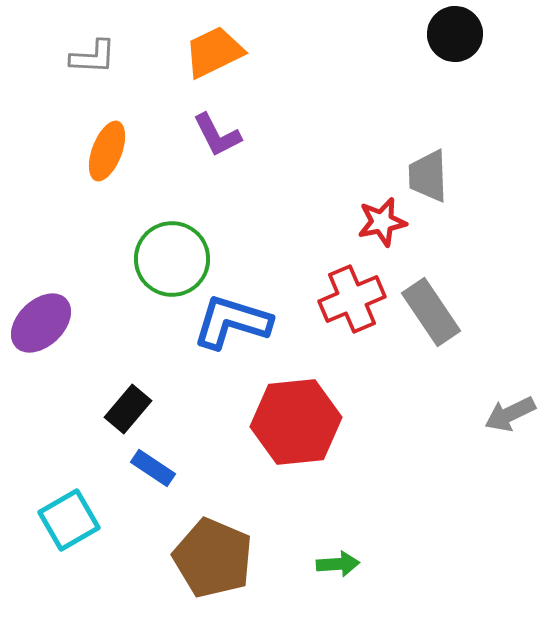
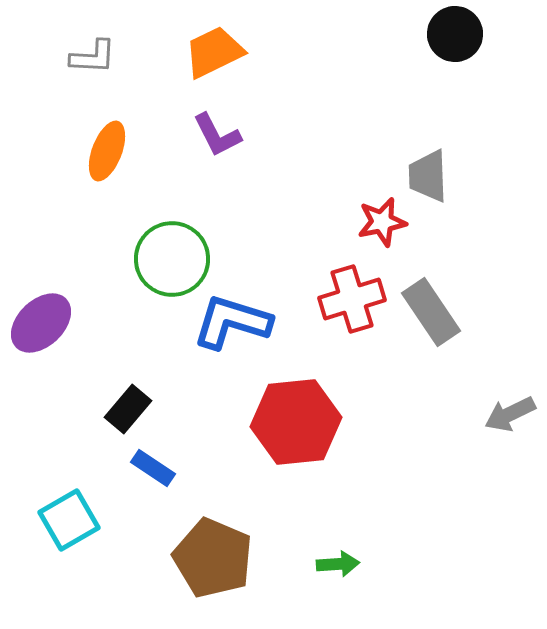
red cross: rotated 6 degrees clockwise
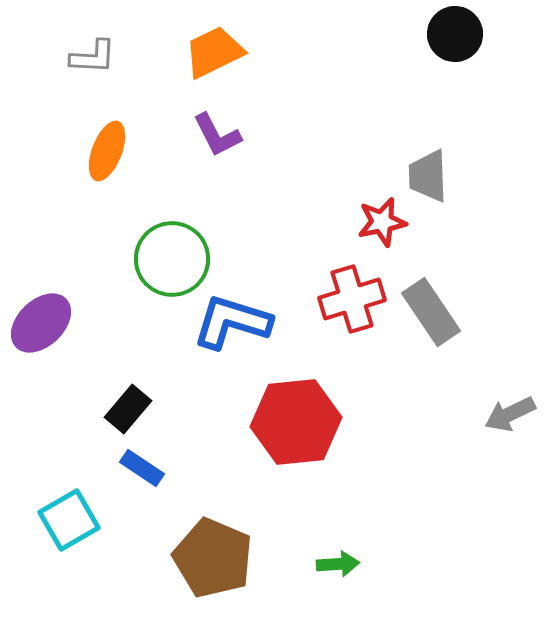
blue rectangle: moved 11 px left
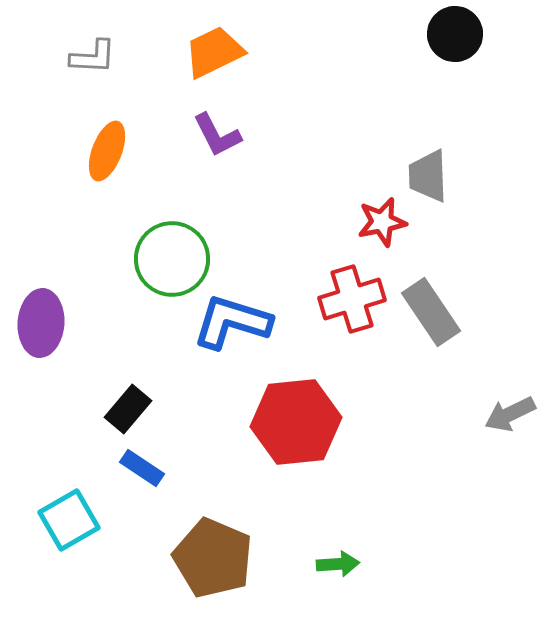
purple ellipse: rotated 42 degrees counterclockwise
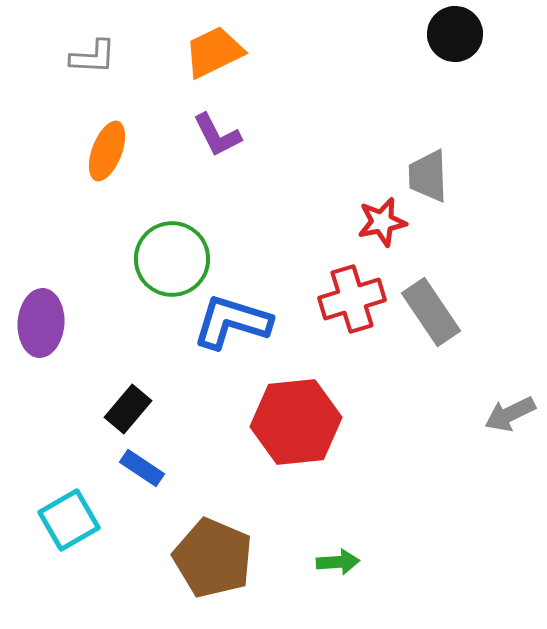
green arrow: moved 2 px up
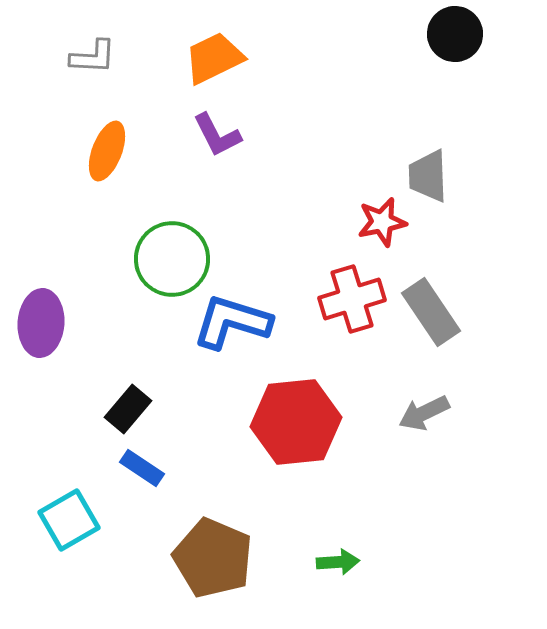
orange trapezoid: moved 6 px down
gray arrow: moved 86 px left, 1 px up
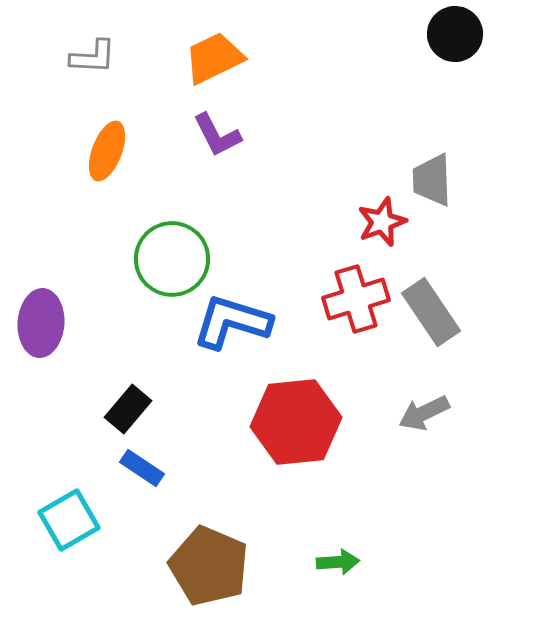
gray trapezoid: moved 4 px right, 4 px down
red star: rotated 9 degrees counterclockwise
red cross: moved 4 px right
brown pentagon: moved 4 px left, 8 px down
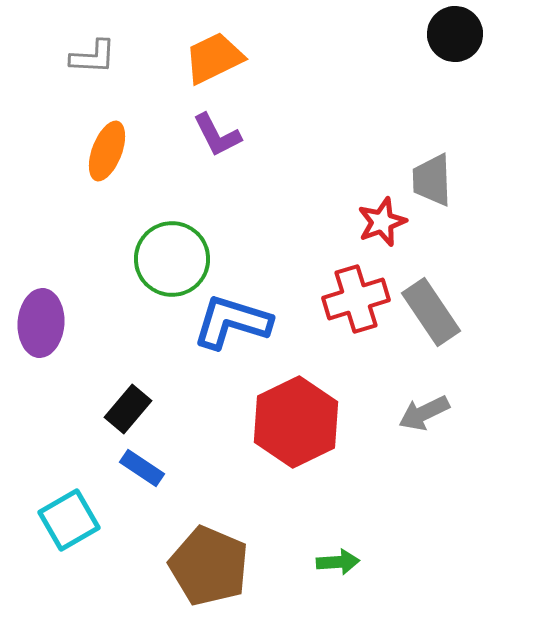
red hexagon: rotated 20 degrees counterclockwise
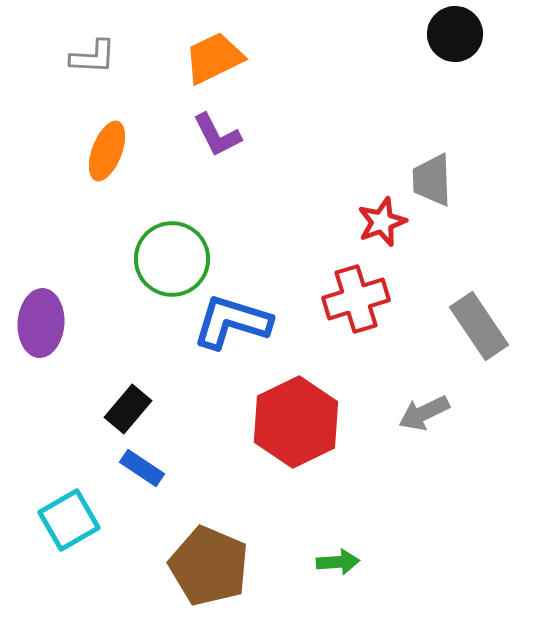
gray rectangle: moved 48 px right, 14 px down
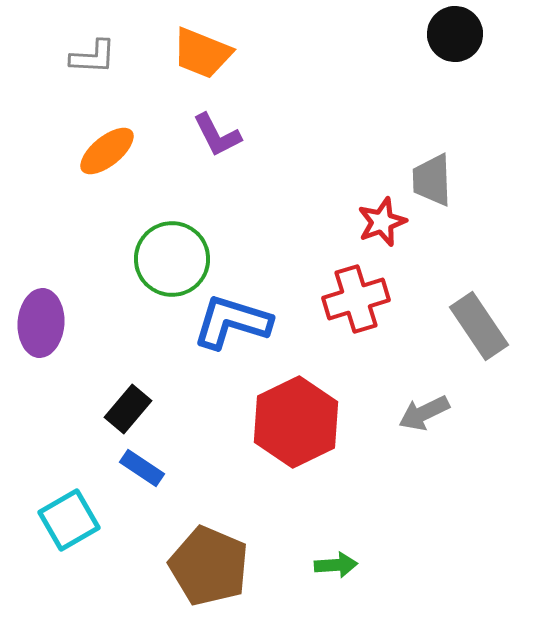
orange trapezoid: moved 12 px left, 5 px up; rotated 132 degrees counterclockwise
orange ellipse: rotated 30 degrees clockwise
green arrow: moved 2 px left, 3 px down
